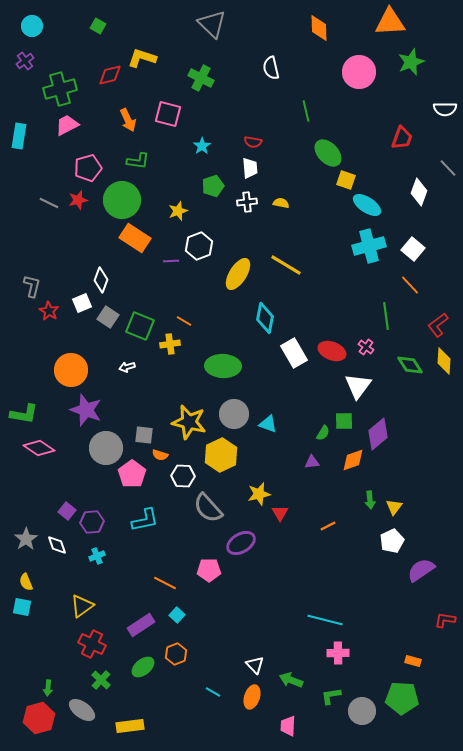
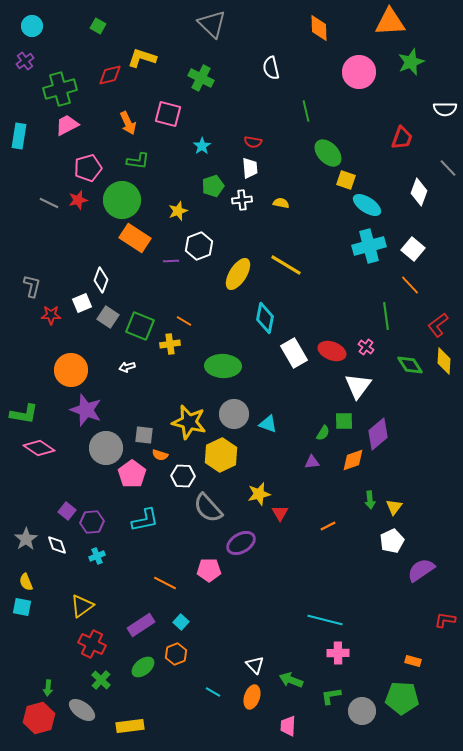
orange arrow at (128, 120): moved 3 px down
white cross at (247, 202): moved 5 px left, 2 px up
red star at (49, 311): moved 2 px right, 4 px down; rotated 30 degrees counterclockwise
cyan square at (177, 615): moved 4 px right, 7 px down
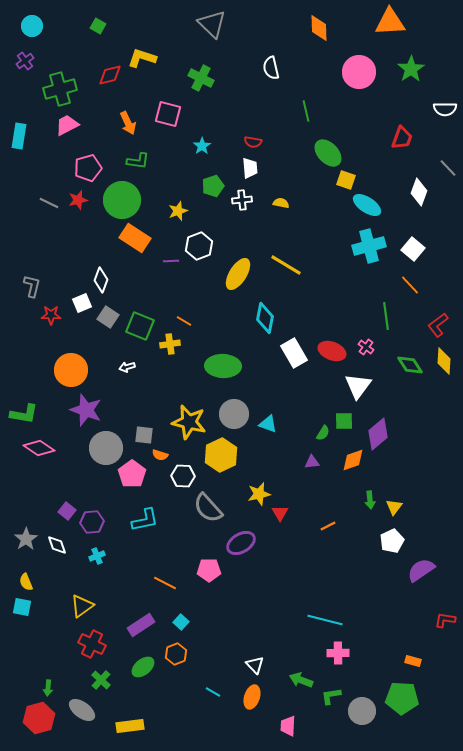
green star at (411, 62): moved 7 px down; rotated 12 degrees counterclockwise
green arrow at (291, 680): moved 10 px right
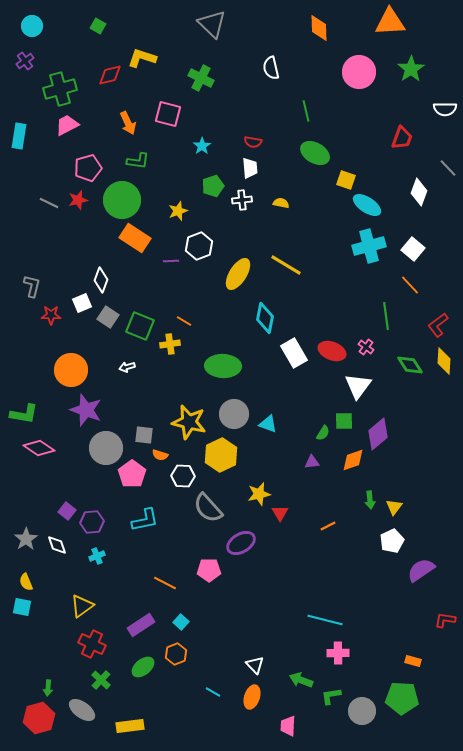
green ellipse at (328, 153): moved 13 px left; rotated 16 degrees counterclockwise
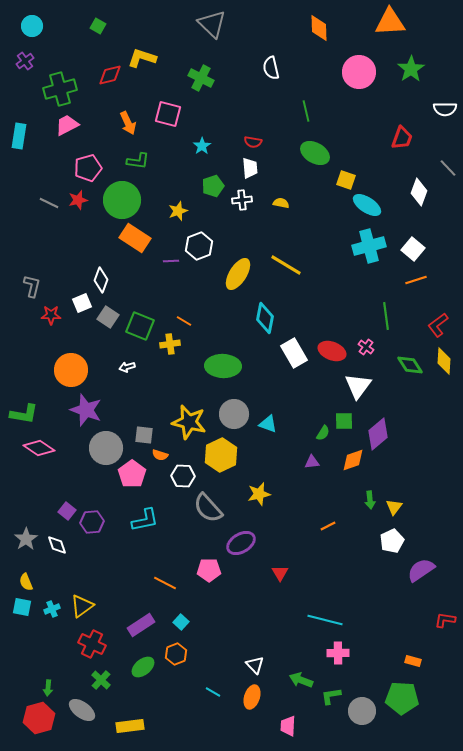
orange line at (410, 285): moved 6 px right, 5 px up; rotated 65 degrees counterclockwise
red triangle at (280, 513): moved 60 px down
cyan cross at (97, 556): moved 45 px left, 53 px down
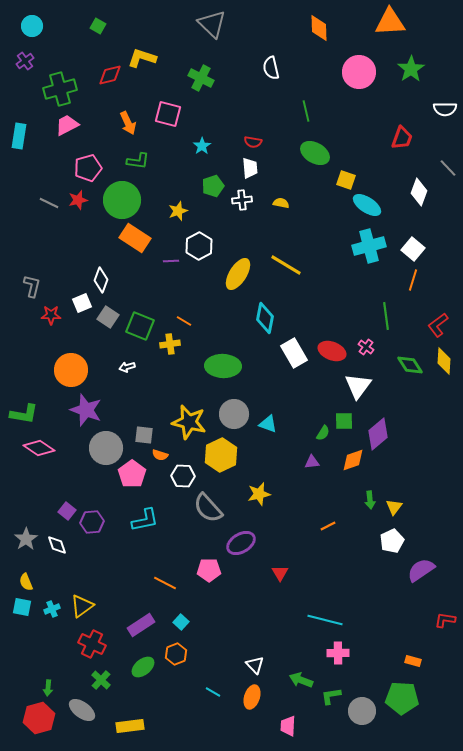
white hexagon at (199, 246): rotated 8 degrees counterclockwise
orange line at (416, 280): moved 3 px left; rotated 55 degrees counterclockwise
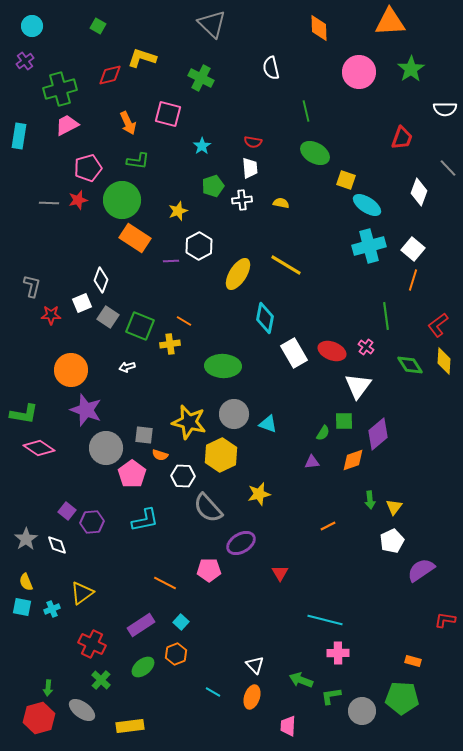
gray line at (49, 203): rotated 24 degrees counterclockwise
yellow triangle at (82, 606): moved 13 px up
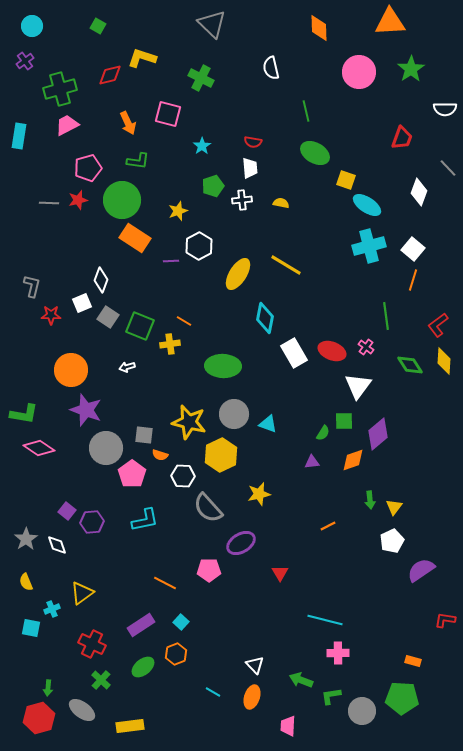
cyan square at (22, 607): moved 9 px right, 21 px down
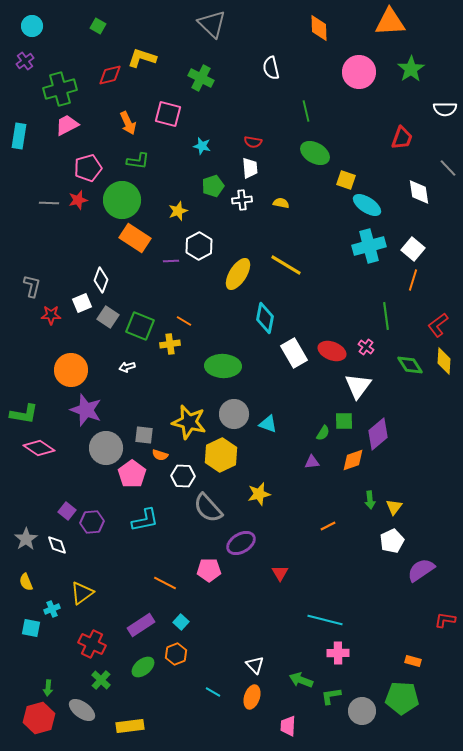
cyan star at (202, 146): rotated 24 degrees counterclockwise
white diamond at (419, 192): rotated 28 degrees counterclockwise
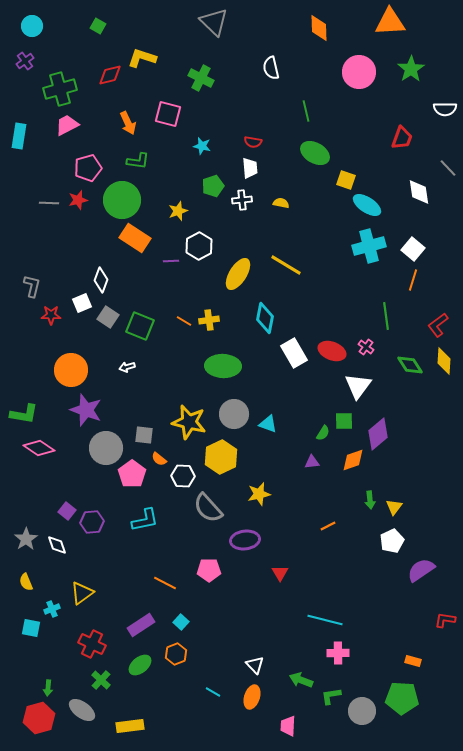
gray triangle at (212, 24): moved 2 px right, 2 px up
yellow cross at (170, 344): moved 39 px right, 24 px up
orange semicircle at (160, 455): moved 1 px left, 4 px down; rotated 21 degrees clockwise
yellow hexagon at (221, 455): moved 2 px down
purple ellipse at (241, 543): moved 4 px right, 3 px up; rotated 24 degrees clockwise
green ellipse at (143, 667): moved 3 px left, 2 px up
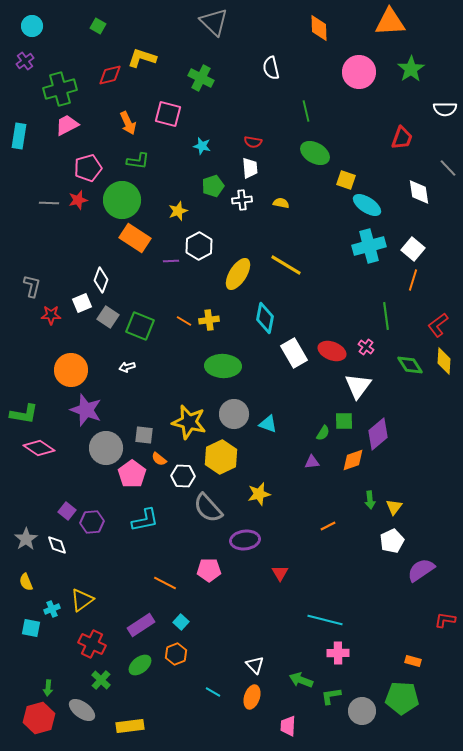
yellow triangle at (82, 593): moved 7 px down
